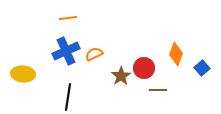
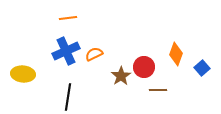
red circle: moved 1 px up
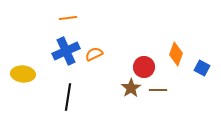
blue square: rotated 21 degrees counterclockwise
brown star: moved 10 px right, 12 px down
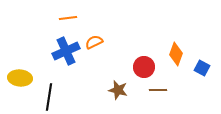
orange semicircle: moved 12 px up
yellow ellipse: moved 3 px left, 4 px down
brown star: moved 13 px left, 2 px down; rotated 24 degrees counterclockwise
black line: moved 19 px left
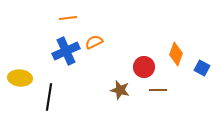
brown star: moved 2 px right
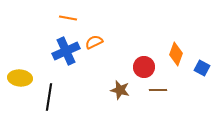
orange line: rotated 18 degrees clockwise
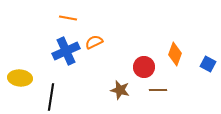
orange diamond: moved 1 px left
blue square: moved 6 px right, 4 px up
black line: moved 2 px right
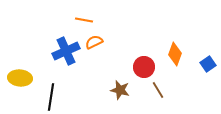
orange line: moved 16 px right, 2 px down
blue square: rotated 28 degrees clockwise
brown line: rotated 60 degrees clockwise
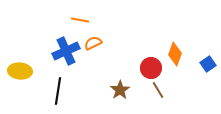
orange line: moved 4 px left
orange semicircle: moved 1 px left, 1 px down
red circle: moved 7 px right, 1 px down
yellow ellipse: moved 7 px up
brown star: rotated 24 degrees clockwise
black line: moved 7 px right, 6 px up
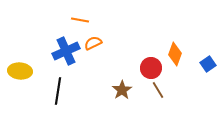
brown star: moved 2 px right
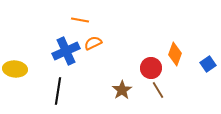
yellow ellipse: moved 5 px left, 2 px up
